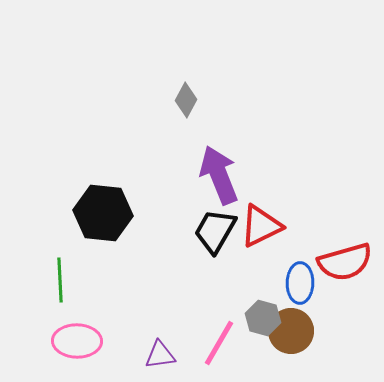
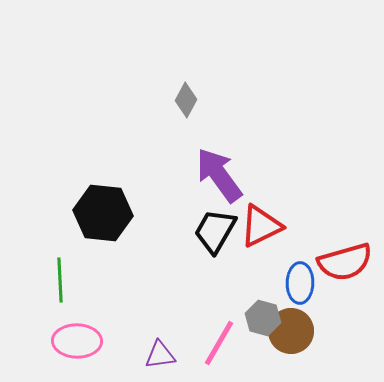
purple arrow: rotated 14 degrees counterclockwise
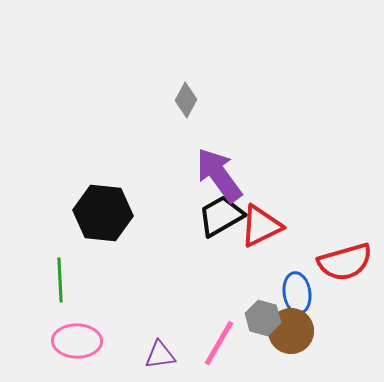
black trapezoid: moved 6 px right, 15 px up; rotated 30 degrees clockwise
blue ellipse: moved 3 px left, 10 px down; rotated 9 degrees counterclockwise
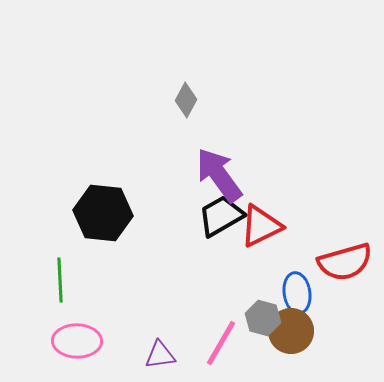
pink line: moved 2 px right
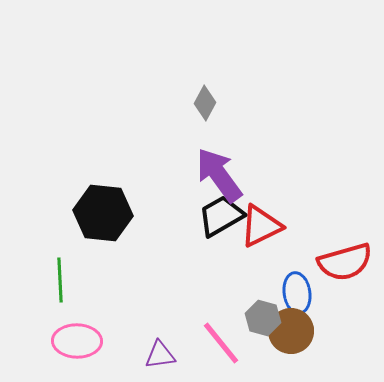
gray diamond: moved 19 px right, 3 px down
pink line: rotated 69 degrees counterclockwise
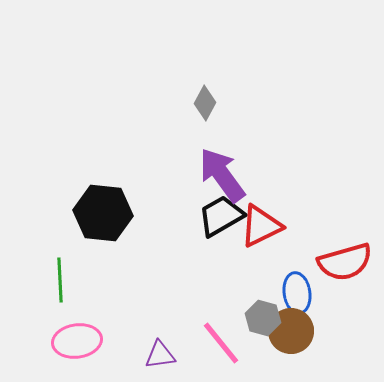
purple arrow: moved 3 px right
pink ellipse: rotated 9 degrees counterclockwise
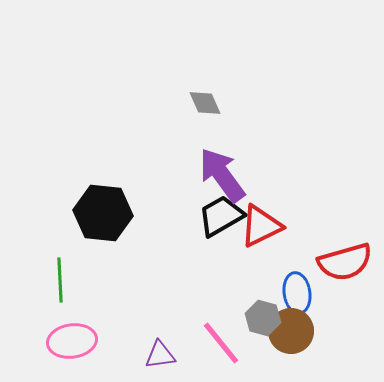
gray diamond: rotated 52 degrees counterclockwise
pink ellipse: moved 5 px left
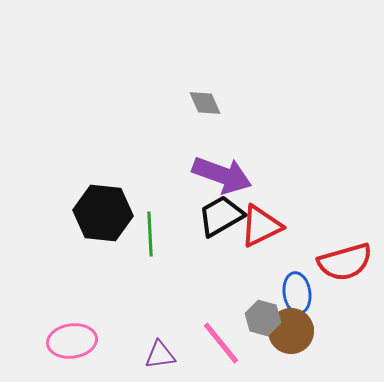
purple arrow: rotated 146 degrees clockwise
green line: moved 90 px right, 46 px up
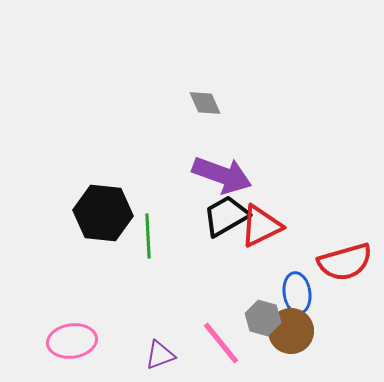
black trapezoid: moved 5 px right
green line: moved 2 px left, 2 px down
purple triangle: rotated 12 degrees counterclockwise
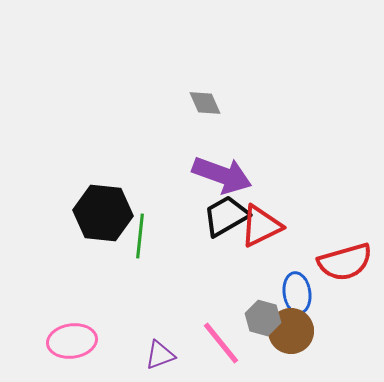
green line: moved 8 px left; rotated 9 degrees clockwise
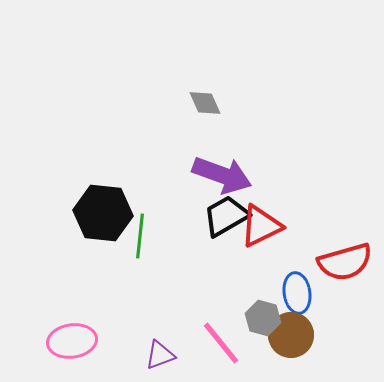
brown circle: moved 4 px down
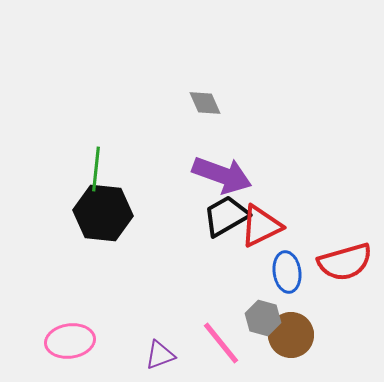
green line: moved 44 px left, 67 px up
blue ellipse: moved 10 px left, 21 px up
pink ellipse: moved 2 px left
